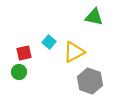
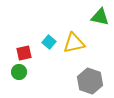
green triangle: moved 6 px right
yellow triangle: moved 9 px up; rotated 15 degrees clockwise
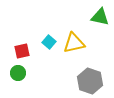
red square: moved 2 px left, 2 px up
green circle: moved 1 px left, 1 px down
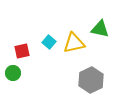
green triangle: moved 12 px down
green circle: moved 5 px left
gray hexagon: moved 1 px right, 1 px up; rotated 15 degrees clockwise
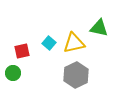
green triangle: moved 1 px left, 1 px up
cyan square: moved 1 px down
gray hexagon: moved 15 px left, 5 px up
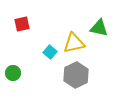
cyan square: moved 1 px right, 9 px down
red square: moved 27 px up
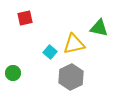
red square: moved 3 px right, 6 px up
yellow triangle: moved 1 px down
gray hexagon: moved 5 px left, 2 px down
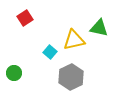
red square: rotated 21 degrees counterclockwise
yellow triangle: moved 4 px up
green circle: moved 1 px right
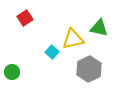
yellow triangle: moved 1 px left, 1 px up
cyan square: moved 2 px right
green circle: moved 2 px left, 1 px up
gray hexagon: moved 18 px right, 8 px up
